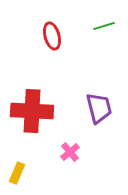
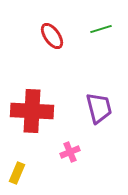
green line: moved 3 px left, 3 px down
red ellipse: rotated 20 degrees counterclockwise
pink cross: rotated 18 degrees clockwise
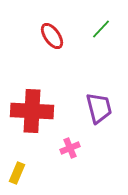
green line: rotated 30 degrees counterclockwise
pink cross: moved 4 px up
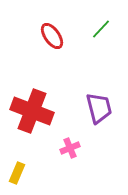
red cross: rotated 18 degrees clockwise
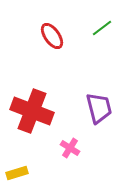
green line: moved 1 px right, 1 px up; rotated 10 degrees clockwise
pink cross: rotated 36 degrees counterclockwise
yellow rectangle: rotated 50 degrees clockwise
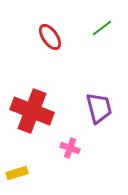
red ellipse: moved 2 px left, 1 px down
pink cross: rotated 12 degrees counterclockwise
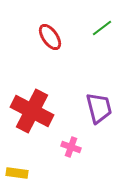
red cross: rotated 6 degrees clockwise
pink cross: moved 1 px right, 1 px up
yellow rectangle: rotated 25 degrees clockwise
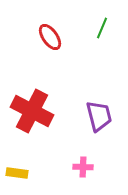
green line: rotated 30 degrees counterclockwise
purple trapezoid: moved 8 px down
pink cross: moved 12 px right, 20 px down; rotated 18 degrees counterclockwise
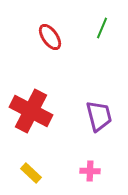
red cross: moved 1 px left
pink cross: moved 7 px right, 4 px down
yellow rectangle: moved 14 px right; rotated 35 degrees clockwise
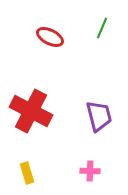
red ellipse: rotated 28 degrees counterclockwise
yellow rectangle: moved 4 px left; rotated 30 degrees clockwise
